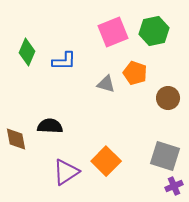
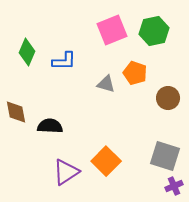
pink square: moved 1 px left, 2 px up
brown diamond: moved 27 px up
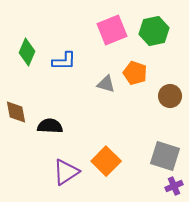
brown circle: moved 2 px right, 2 px up
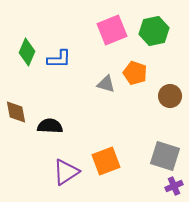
blue L-shape: moved 5 px left, 2 px up
orange square: rotated 24 degrees clockwise
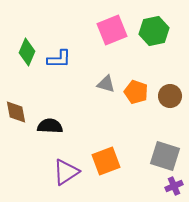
orange pentagon: moved 1 px right, 19 px down
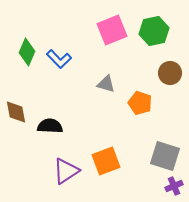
blue L-shape: rotated 45 degrees clockwise
orange pentagon: moved 4 px right, 11 px down
brown circle: moved 23 px up
purple triangle: moved 1 px up
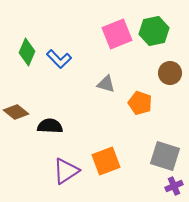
pink square: moved 5 px right, 4 px down
brown diamond: rotated 40 degrees counterclockwise
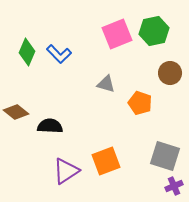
blue L-shape: moved 5 px up
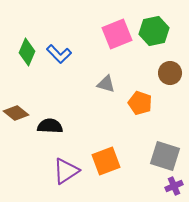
brown diamond: moved 1 px down
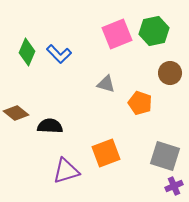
orange square: moved 8 px up
purple triangle: rotated 16 degrees clockwise
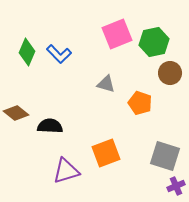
green hexagon: moved 11 px down
purple cross: moved 2 px right
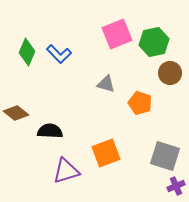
black semicircle: moved 5 px down
